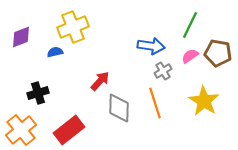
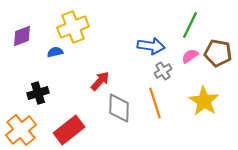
purple diamond: moved 1 px right, 1 px up
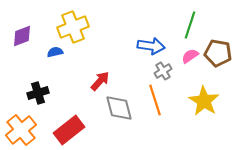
green line: rotated 8 degrees counterclockwise
orange line: moved 3 px up
gray diamond: rotated 16 degrees counterclockwise
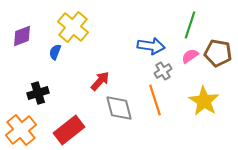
yellow cross: rotated 28 degrees counterclockwise
blue semicircle: rotated 56 degrees counterclockwise
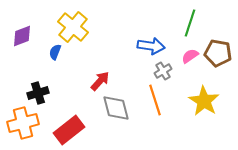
green line: moved 2 px up
gray diamond: moved 3 px left
orange cross: moved 2 px right, 7 px up; rotated 24 degrees clockwise
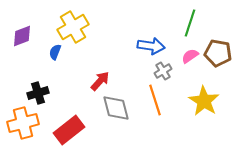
yellow cross: rotated 20 degrees clockwise
